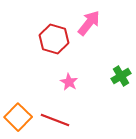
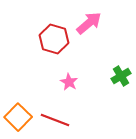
pink arrow: rotated 12 degrees clockwise
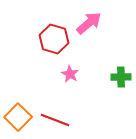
green cross: moved 1 px down; rotated 30 degrees clockwise
pink star: moved 1 px right, 8 px up
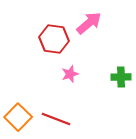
red hexagon: rotated 8 degrees counterclockwise
pink star: rotated 24 degrees clockwise
red line: moved 1 px right, 1 px up
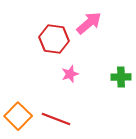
orange square: moved 1 px up
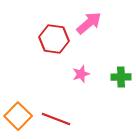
pink star: moved 11 px right
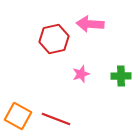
pink arrow: moved 1 px right, 1 px down; rotated 136 degrees counterclockwise
red hexagon: rotated 20 degrees counterclockwise
green cross: moved 1 px up
orange square: rotated 16 degrees counterclockwise
